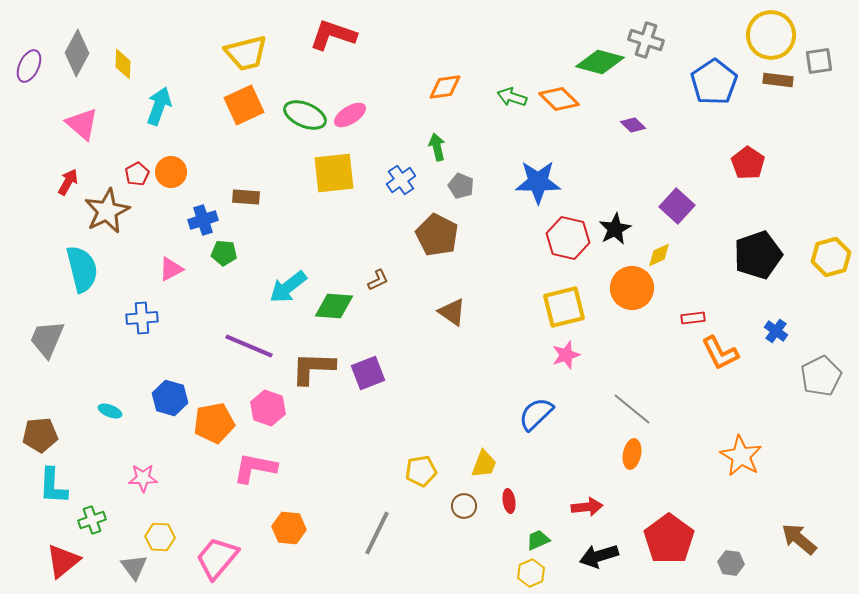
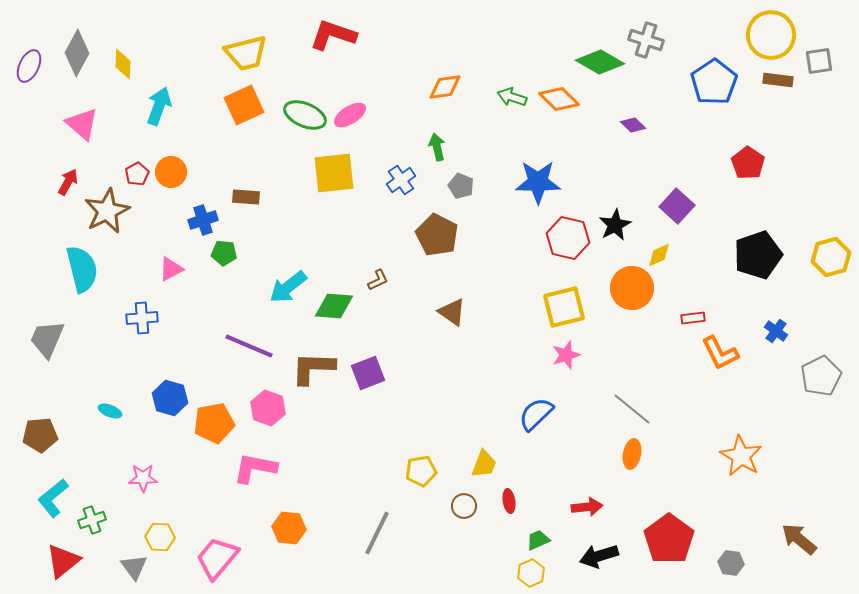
green diamond at (600, 62): rotated 15 degrees clockwise
black star at (615, 229): moved 4 px up
cyan L-shape at (53, 486): moved 12 px down; rotated 48 degrees clockwise
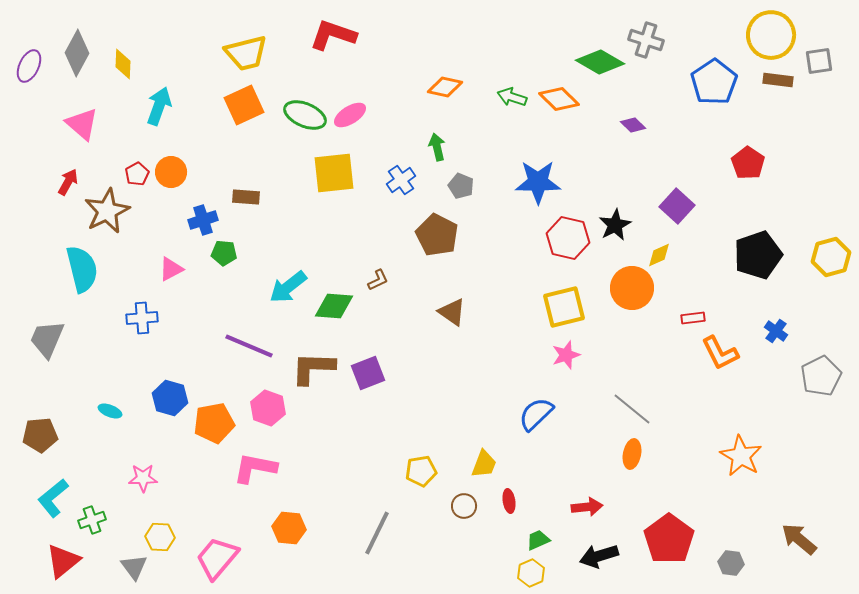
orange diamond at (445, 87): rotated 20 degrees clockwise
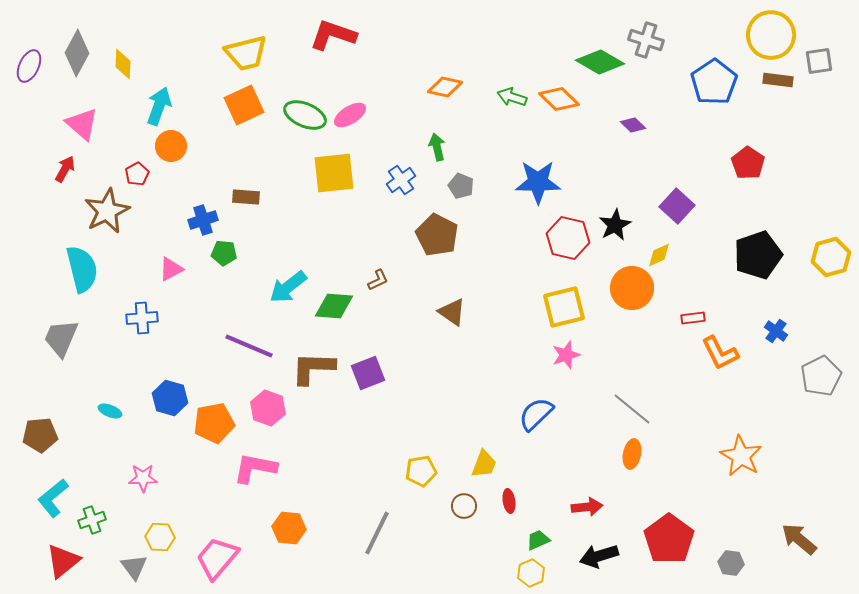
orange circle at (171, 172): moved 26 px up
red arrow at (68, 182): moved 3 px left, 13 px up
gray trapezoid at (47, 339): moved 14 px right, 1 px up
